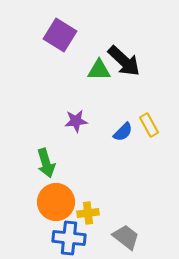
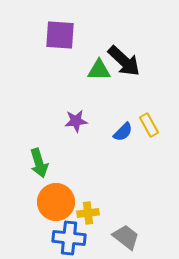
purple square: rotated 28 degrees counterclockwise
green arrow: moved 7 px left
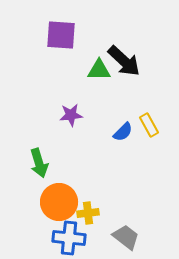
purple square: moved 1 px right
purple star: moved 5 px left, 6 px up
orange circle: moved 3 px right
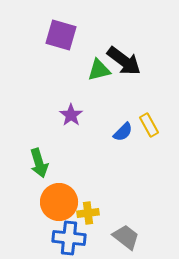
purple square: rotated 12 degrees clockwise
black arrow: rotated 6 degrees counterclockwise
green triangle: rotated 15 degrees counterclockwise
purple star: rotated 30 degrees counterclockwise
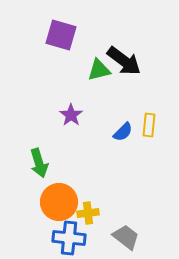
yellow rectangle: rotated 35 degrees clockwise
